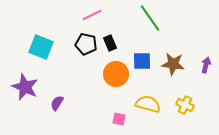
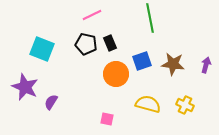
green line: rotated 24 degrees clockwise
cyan square: moved 1 px right, 2 px down
blue square: rotated 18 degrees counterclockwise
purple semicircle: moved 6 px left, 1 px up
pink square: moved 12 px left
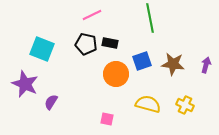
black rectangle: rotated 56 degrees counterclockwise
purple star: moved 3 px up
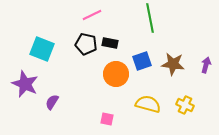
purple semicircle: moved 1 px right
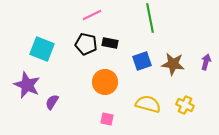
purple arrow: moved 3 px up
orange circle: moved 11 px left, 8 px down
purple star: moved 2 px right, 1 px down
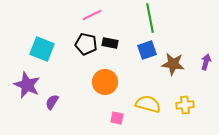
blue square: moved 5 px right, 11 px up
yellow cross: rotated 30 degrees counterclockwise
pink square: moved 10 px right, 1 px up
